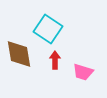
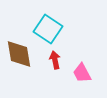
red arrow: rotated 12 degrees counterclockwise
pink trapezoid: moved 1 px left, 1 px down; rotated 45 degrees clockwise
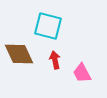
cyan square: moved 3 px up; rotated 20 degrees counterclockwise
brown diamond: rotated 16 degrees counterclockwise
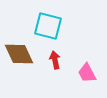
pink trapezoid: moved 5 px right
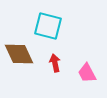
red arrow: moved 3 px down
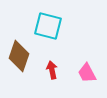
brown diamond: moved 2 px down; rotated 44 degrees clockwise
red arrow: moved 3 px left, 7 px down
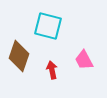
pink trapezoid: moved 3 px left, 13 px up
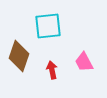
cyan square: rotated 20 degrees counterclockwise
pink trapezoid: moved 2 px down
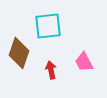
brown diamond: moved 3 px up
red arrow: moved 1 px left
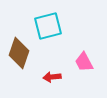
cyan square: rotated 8 degrees counterclockwise
red arrow: moved 1 px right, 7 px down; rotated 84 degrees counterclockwise
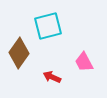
brown diamond: rotated 16 degrees clockwise
red arrow: rotated 30 degrees clockwise
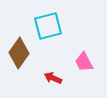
red arrow: moved 1 px right, 1 px down
